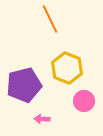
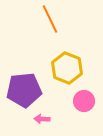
purple pentagon: moved 5 px down; rotated 8 degrees clockwise
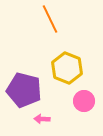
purple pentagon: rotated 20 degrees clockwise
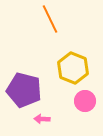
yellow hexagon: moved 6 px right
pink circle: moved 1 px right
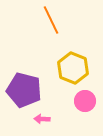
orange line: moved 1 px right, 1 px down
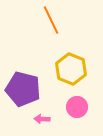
yellow hexagon: moved 2 px left, 1 px down
purple pentagon: moved 1 px left, 1 px up
pink circle: moved 8 px left, 6 px down
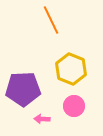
purple pentagon: rotated 16 degrees counterclockwise
pink circle: moved 3 px left, 1 px up
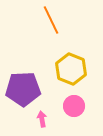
pink arrow: rotated 77 degrees clockwise
